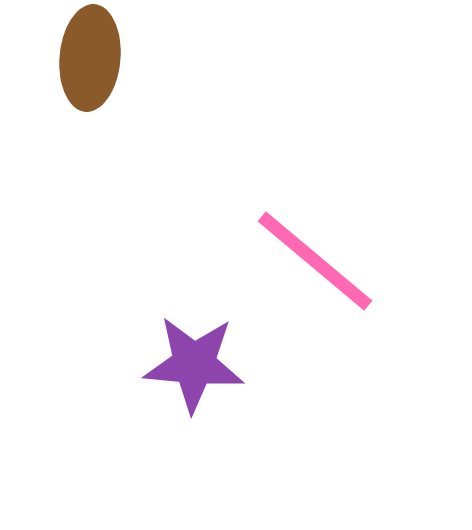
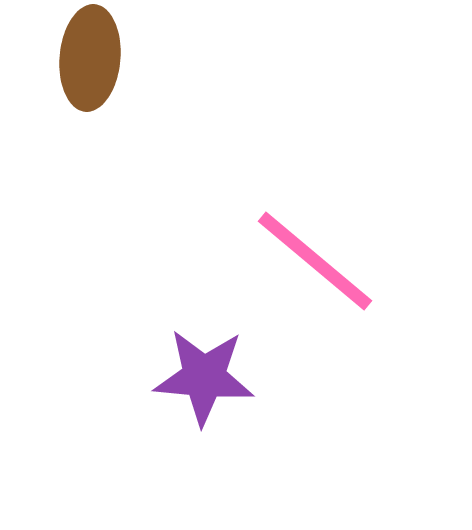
purple star: moved 10 px right, 13 px down
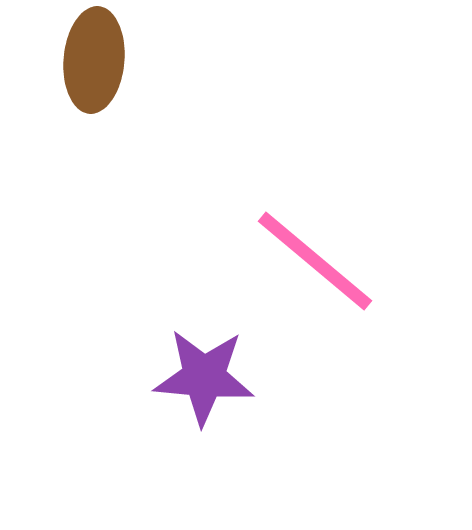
brown ellipse: moved 4 px right, 2 px down
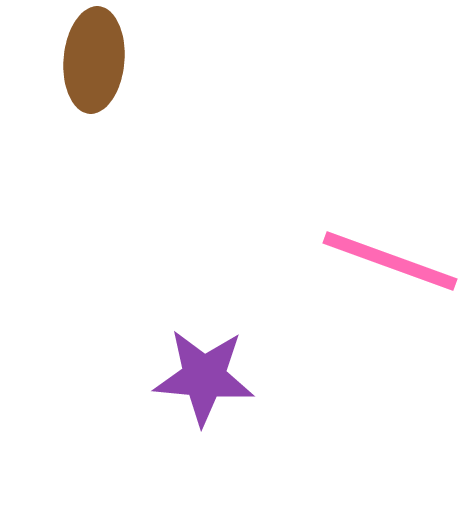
pink line: moved 75 px right; rotated 20 degrees counterclockwise
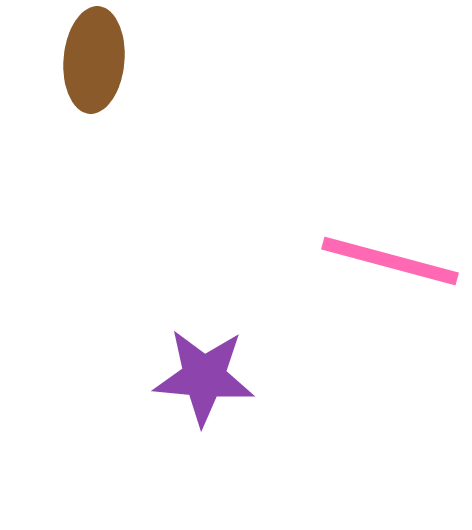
pink line: rotated 5 degrees counterclockwise
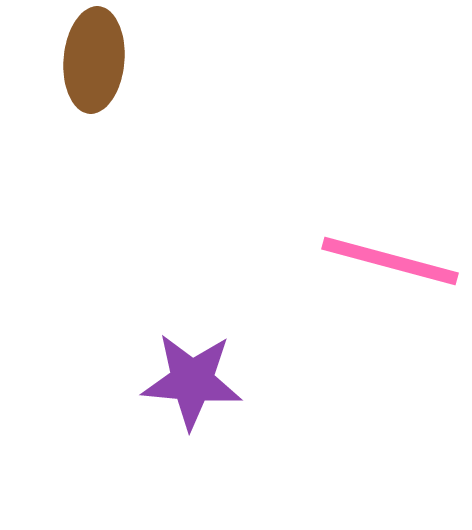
purple star: moved 12 px left, 4 px down
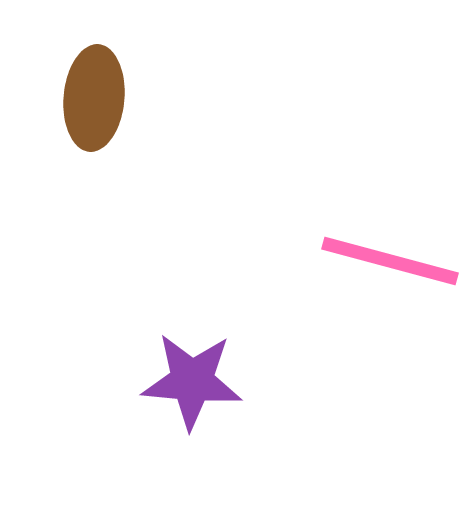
brown ellipse: moved 38 px down
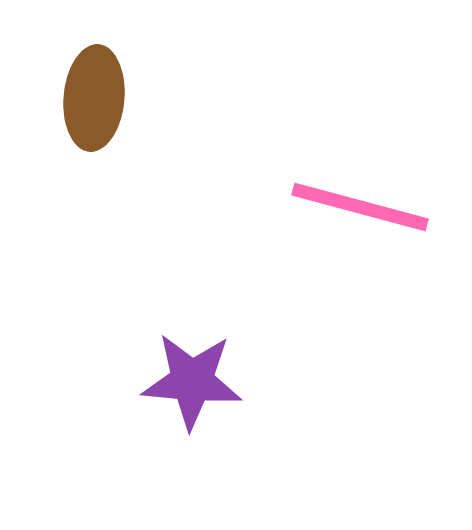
pink line: moved 30 px left, 54 px up
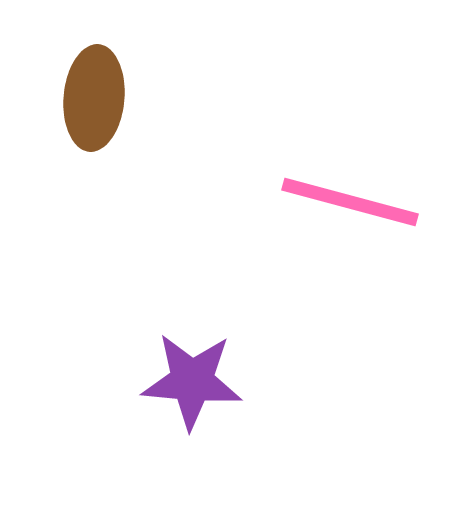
pink line: moved 10 px left, 5 px up
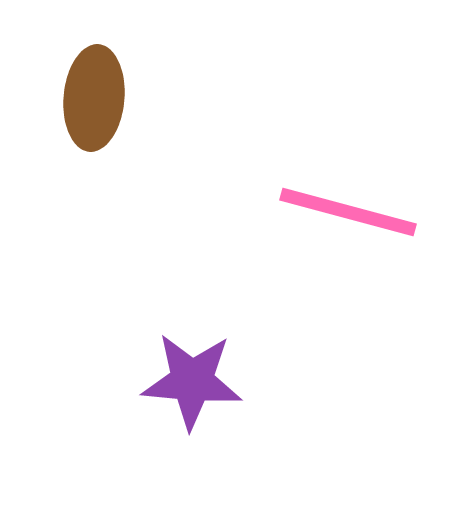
pink line: moved 2 px left, 10 px down
